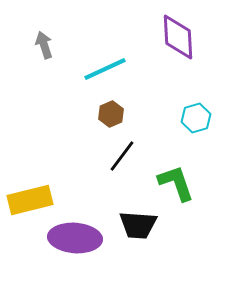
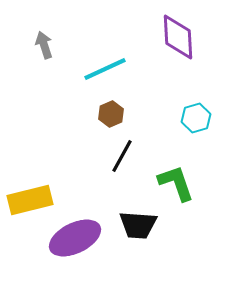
black line: rotated 8 degrees counterclockwise
purple ellipse: rotated 30 degrees counterclockwise
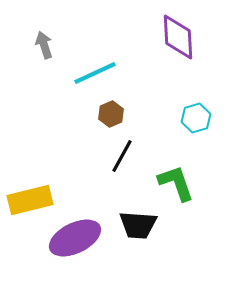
cyan line: moved 10 px left, 4 px down
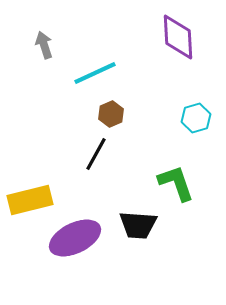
black line: moved 26 px left, 2 px up
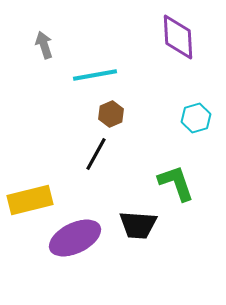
cyan line: moved 2 px down; rotated 15 degrees clockwise
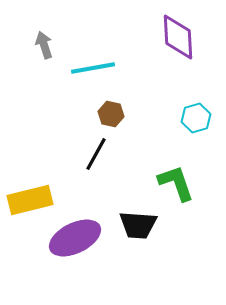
cyan line: moved 2 px left, 7 px up
brown hexagon: rotated 25 degrees counterclockwise
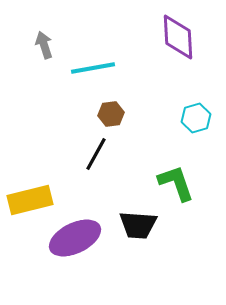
brown hexagon: rotated 20 degrees counterclockwise
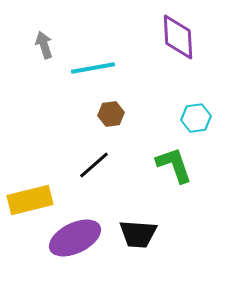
cyan hexagon: rotated 8 degrees clockwise
black line: moved 2 px left, 11 px down; rotated 20 degrees clockwise
green L-shape: moved 2 px left, 18 px up
black trapezoid: moved 9 px down
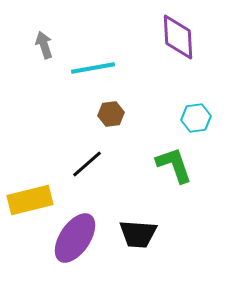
black line: moved 7 px left, 1 px up
purple ellipse: rotated 30 degrees counterclockwise
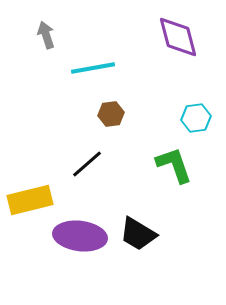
purple diamond: rotated 12 degrees counterclockwise
gray arrow: moved 2 px right, 10 px up
black trapezoid: rotated 27 degrees clockwise
purple ellipse: moved 5 px right, 2 px up; rotated 63 degrees clockwise
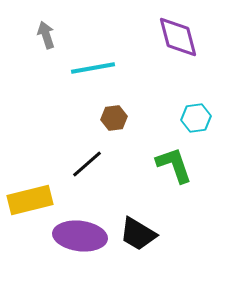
brown hexagon: moved 3 px right, 4 px down
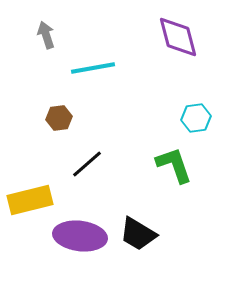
brown hexagon: moved 55 px left
